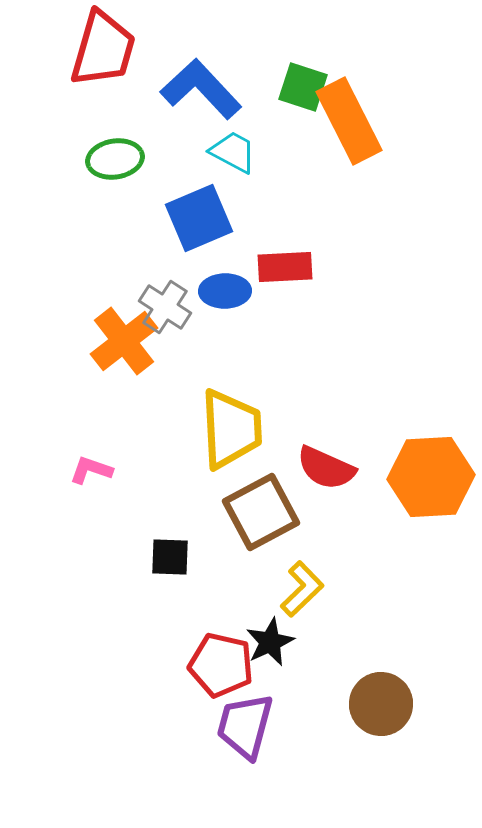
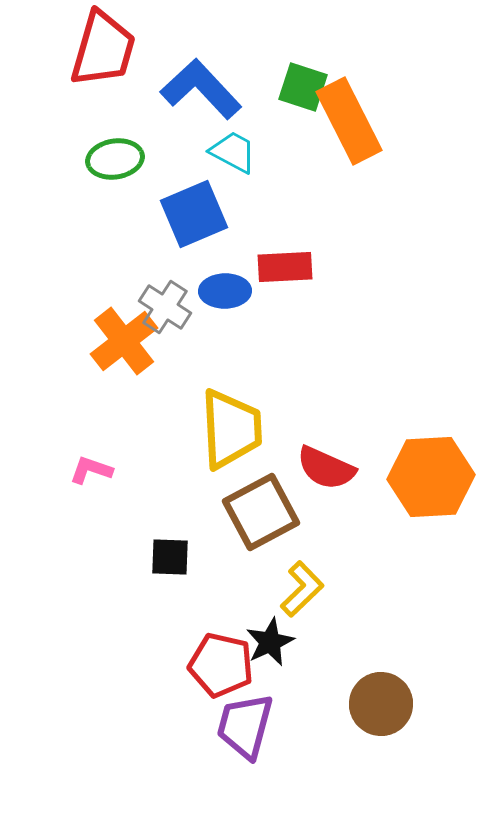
blue square: moved 5 px left, 4 px up
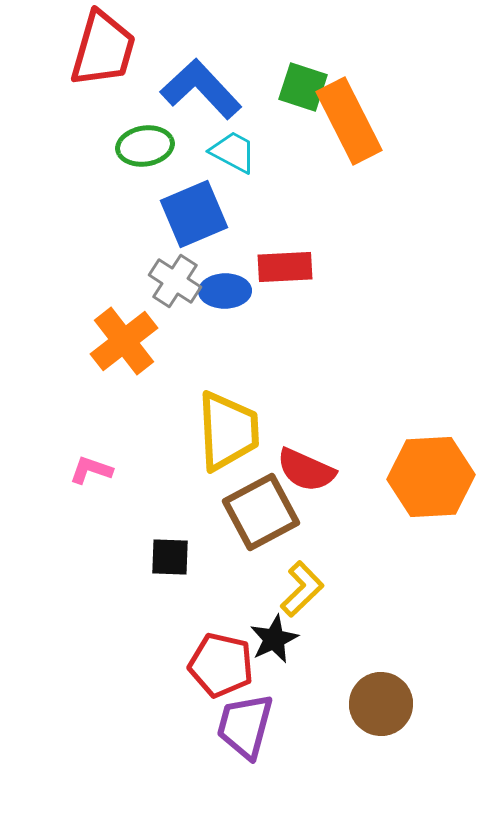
green ellipse: moved 30 px right, 13 px up
gray cross: moved 10 px right, 26 px up
yellow trapezoid: moved 3 px left, 2 px down
red semicircle: moved 20 px left, 2 px down
black star: moved 4 px right, 3 px up
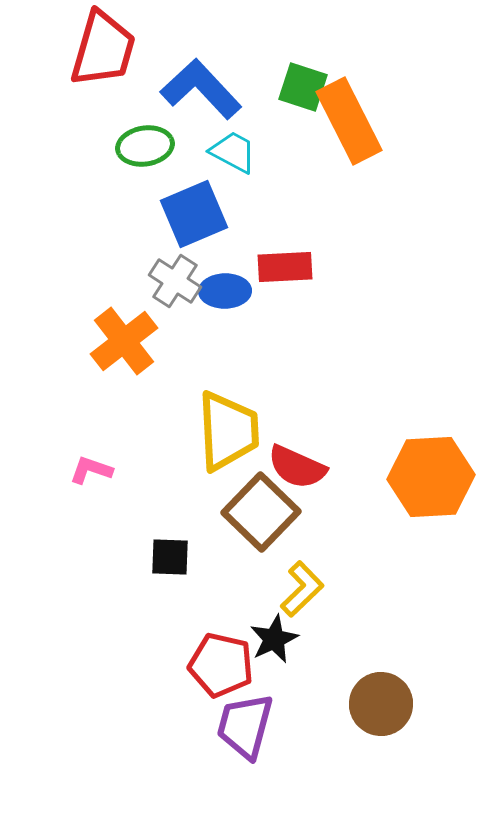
red semicircle: moved 9 px left, 3 px up
brown square: rotated 18 degrees counterclockwise
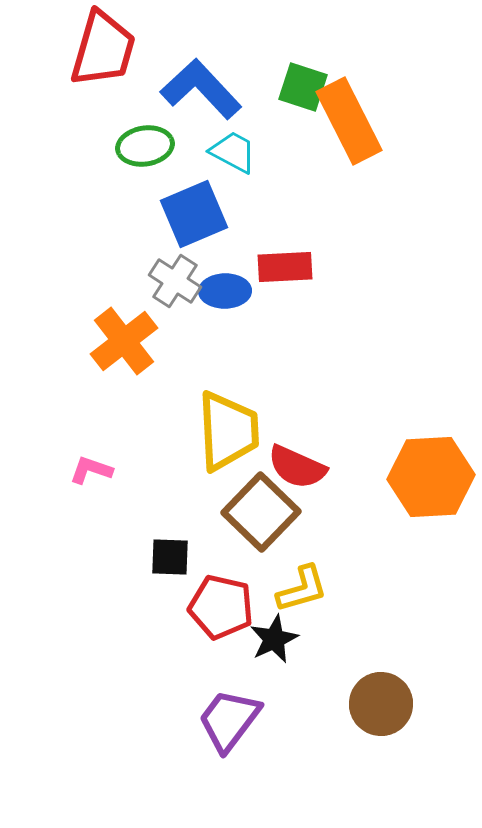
yellow L-shape: rotated 28 degrees clockwise
red pentagon: moved 58 px up
purple trapezoid: moved 16 px left, 6 px up; rotated 22 degrees clockwise
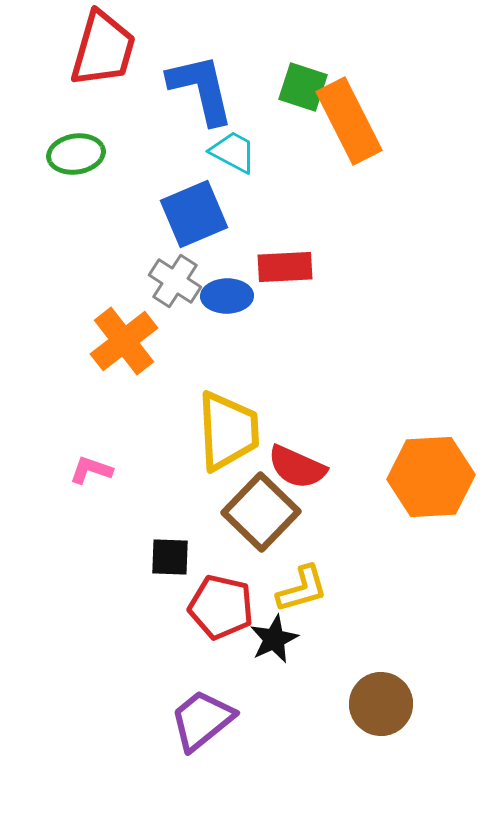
blue L-shape: rotated 30 degrees clockwise
green ellipse: moved 69 px left, 8 px down
blue ellipse: moved 2 px right, 5 px down
purple trapezoid: moved 27 px left; rotated 14 degrees clockwise
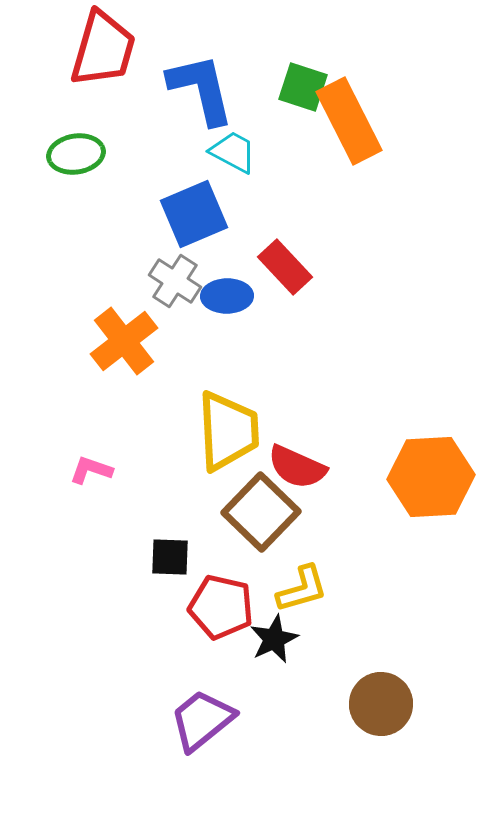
red rectangle: rotated 50 degrees clockwise
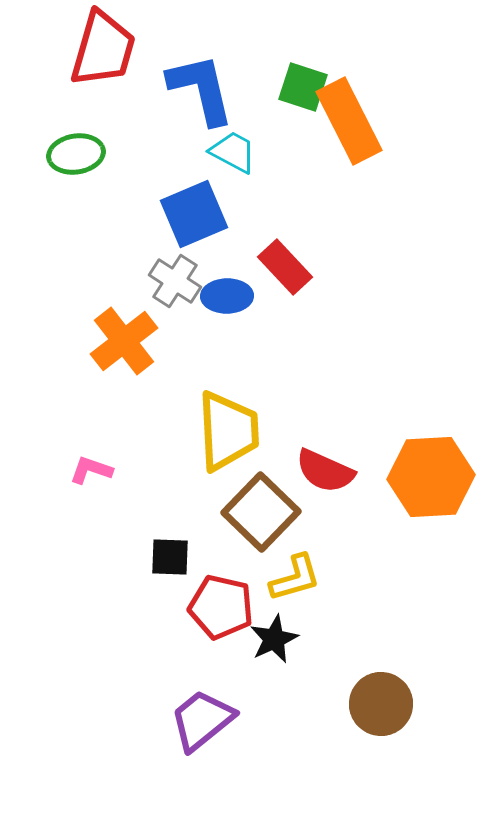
red semicircle: moved 28 px right, 4 px down
yellow L-shape: moved 7 px left, 11 px up
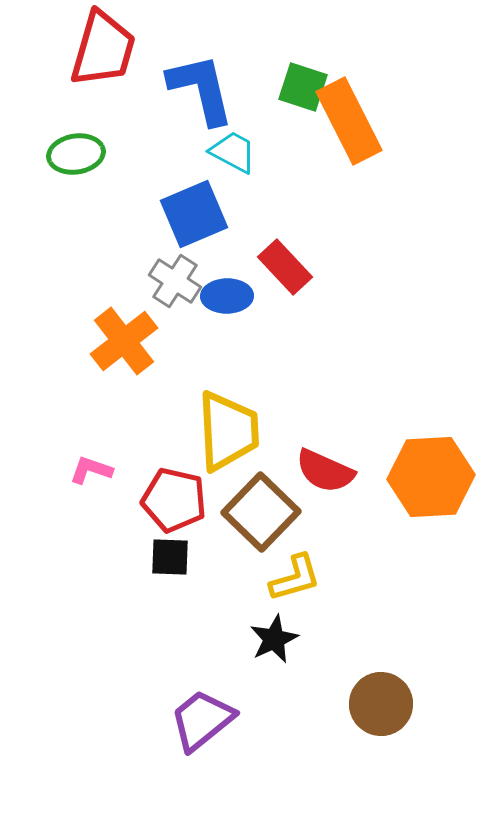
red pentagon: moved 47 px left, 107 px up
